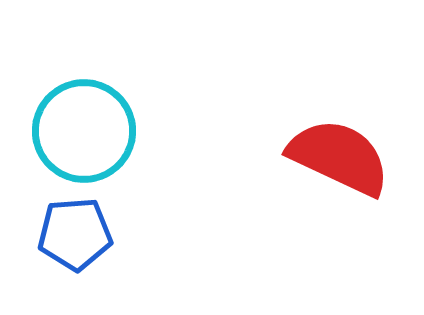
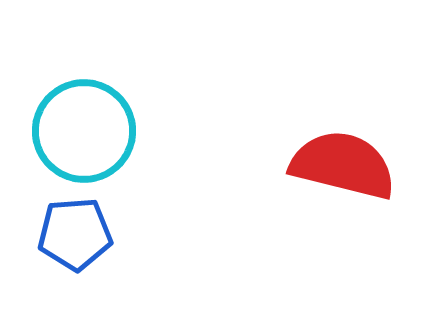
red semicircle: moved 4 px right, 8 px down; rotated 11 degrees counterclockwise
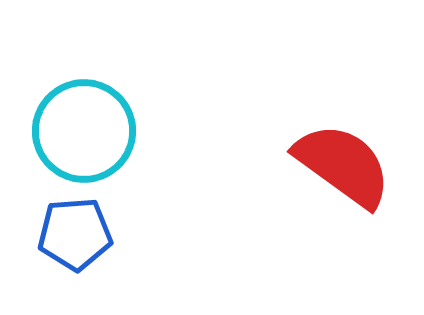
red semicircle: rotated 22 degrees clockwise
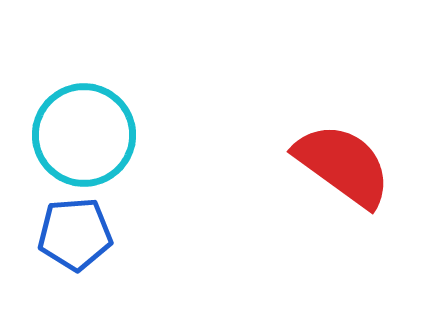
cyan circle: moved 4 px down
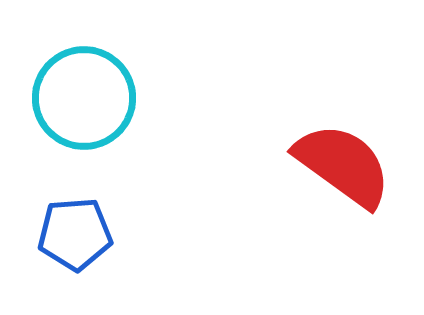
cyan circle: moved 37 px up
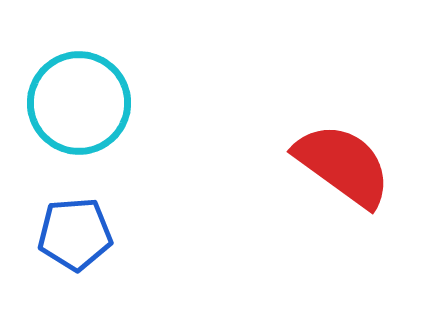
cyan circle: moved 5 px left, 5 px down
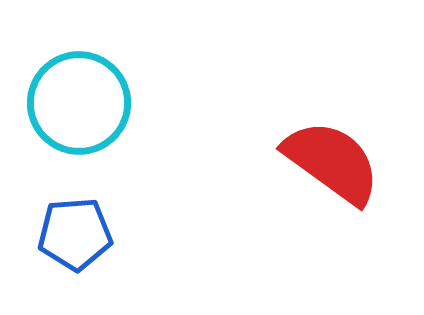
red semicircle: moved 11 px left, 3 px up
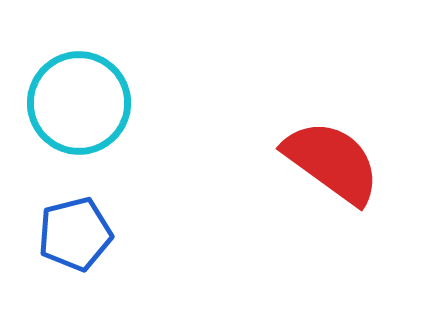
blue pentagon: rotated 10 degrees counterclockwise
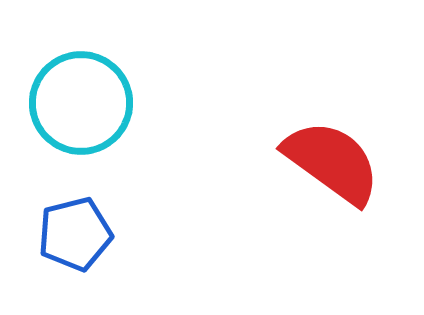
cyan circle: moved 2 px right
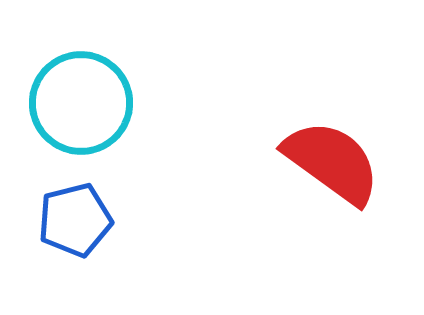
blue pentagon: moved 14 px up
